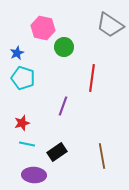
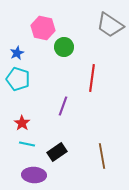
cyan pentagon: moved 5 px left, 1 px down
red star: rotated 21 degrees counterclockwise
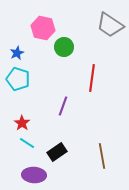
cyan line: moved 1 px up; rotated 21 degrees clockwise
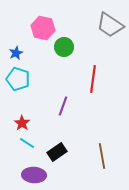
blue star: moved 1 px left
red line: moved 1 px right, 1 px down
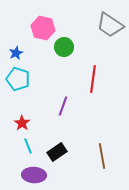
cyan line: moved 1 px right, 3 px down; rotated 35 degrees clockwise
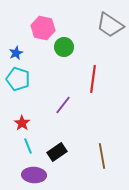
purple line: moved 1 px up; rotated 18 degrees clockwise
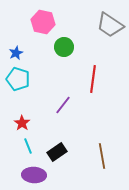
pink hexagon: moved 6 px up
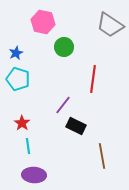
cyan line: rotated 14 degrees clockwise
black rectangle: moved 19 px right, 26 px up; rotated 60 degrees clockwise
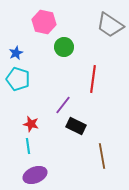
pink hexagon: moved 1 px right
red star: moved 9 px right, 1 px down; rotated 21 degrees counterclockwise
purple ellipse: moved 1 px right; rotated 25 degrees counterclockwise
